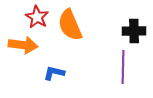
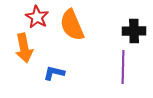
orange semicircle: moved 2 px right
orange arrow: moved 1 px right, 3 px down; rotated 72 degrees clockwise
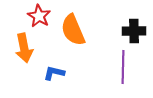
red star: moved 2 px right, 1 px up
orange semicircle: moved 1 px right, 5 px down
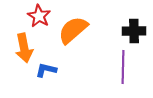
orange semicircle: rotated 72 degrees clockwise
blue L-shape: moved 8 px left, 3 px up
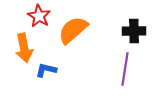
purple line: moved 2 px right, 2 px down; rotated 8 degrees clockwise
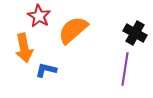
black cross: moved 1 px right, 2 px down; rotated 30 degrees clockwise
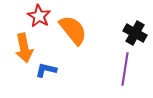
orange semicircle: rotated 92 degrees clockwise
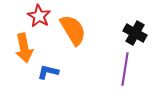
orange semicircle: rotated 8 degrees clockwise
blue L-shape: moved 2 px right, 2 px down
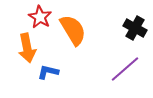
red star: moved 1 px right, 1 px down
black cross: moved 5 px up
orange arrow: moved 3 px right
purple line: rotated 40 degrees clockwise
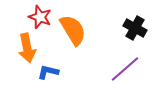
red star: rotated 10 degrees counterclockwise
